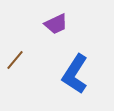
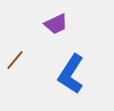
blue L-shape: moved 4 px left
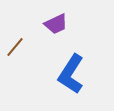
brown line: moved 13 px up
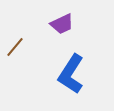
purple trapezoid: moved 6 px right
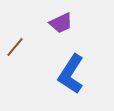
purple trapezoid: moved 1 px left, 1 px up
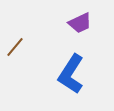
purple trapezoid: moved 19 px right
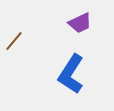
brown line: moved 1 px left, 6 px up
